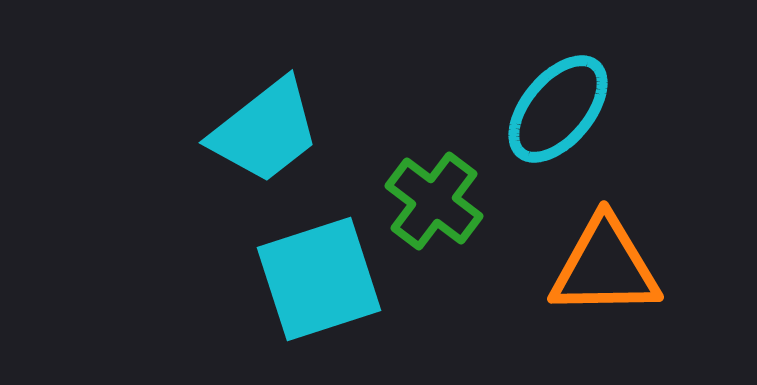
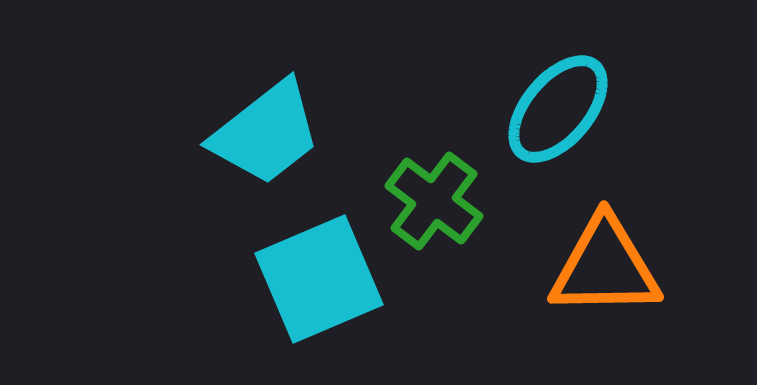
cyan trapezoid: moved 1 px right, 2 px down
cyan square: rotated 5 degrees counterclockwise
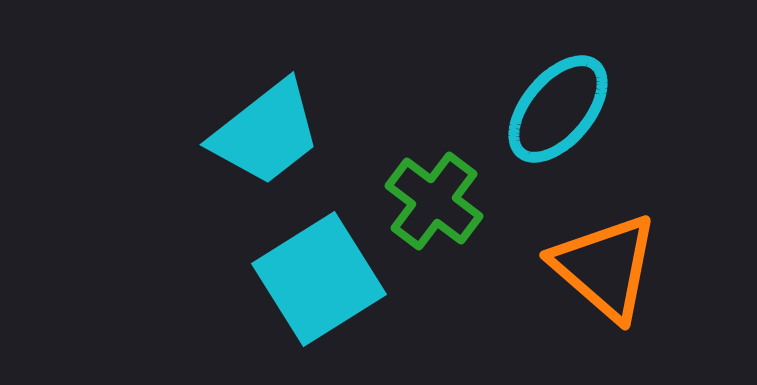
orange triangle: rotated 42 degrees clockwise
cyan square: rotated 9 degrees counterclockwise
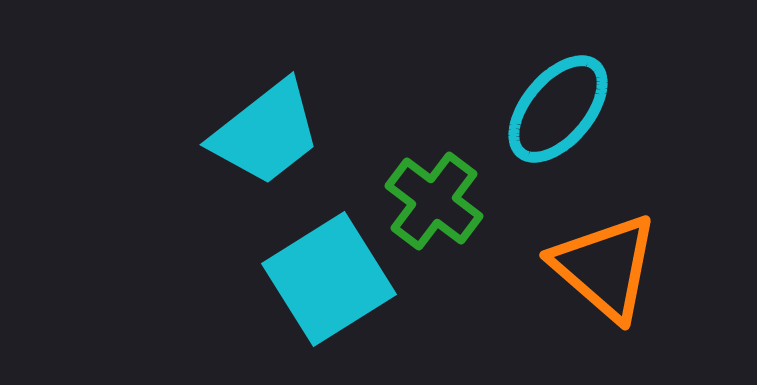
cyan square: moved 10 px right
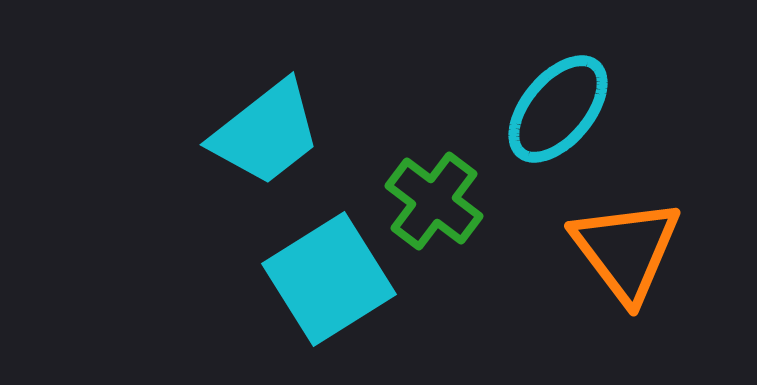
orange triangle: moved 21 px right, 17 px up; rotated 12 degrees clockwise
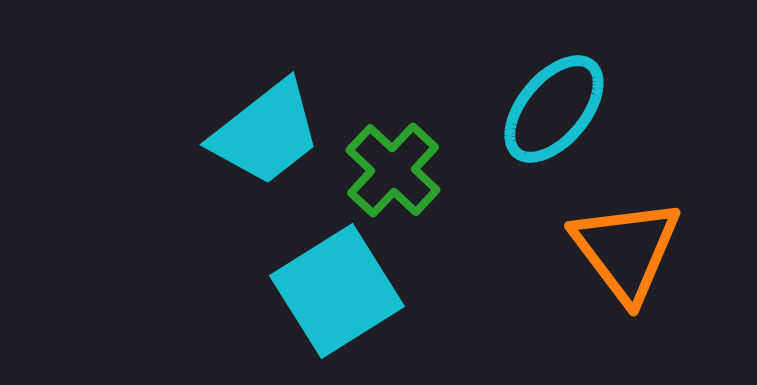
cyan ellipse: moved 4 px left
green cross: moved 41 px left, 31 px up; rotated 6 degrees clockwise
cyan square: moved 8 px right, 12 px down
